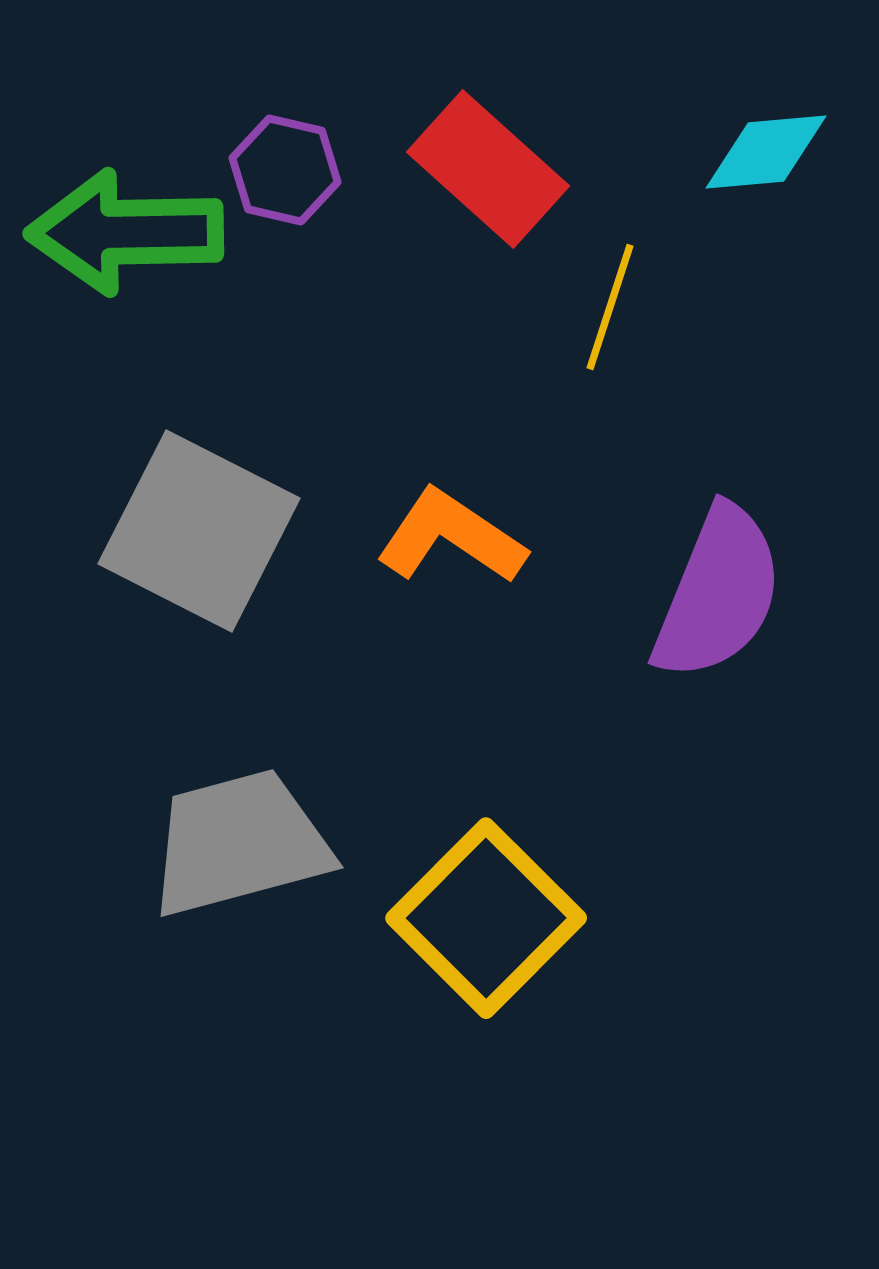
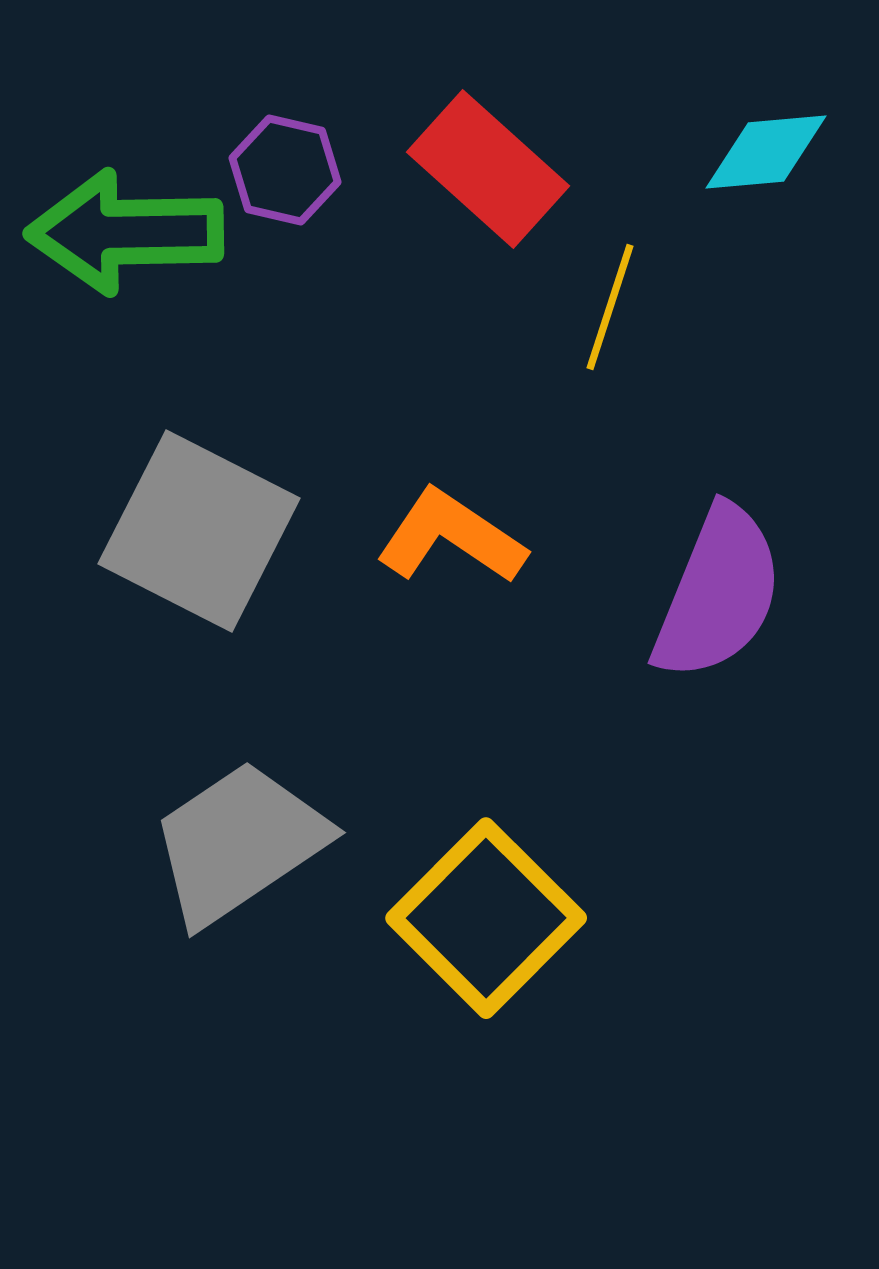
gray trapezoid: rotated 19 degrees counterclockwise
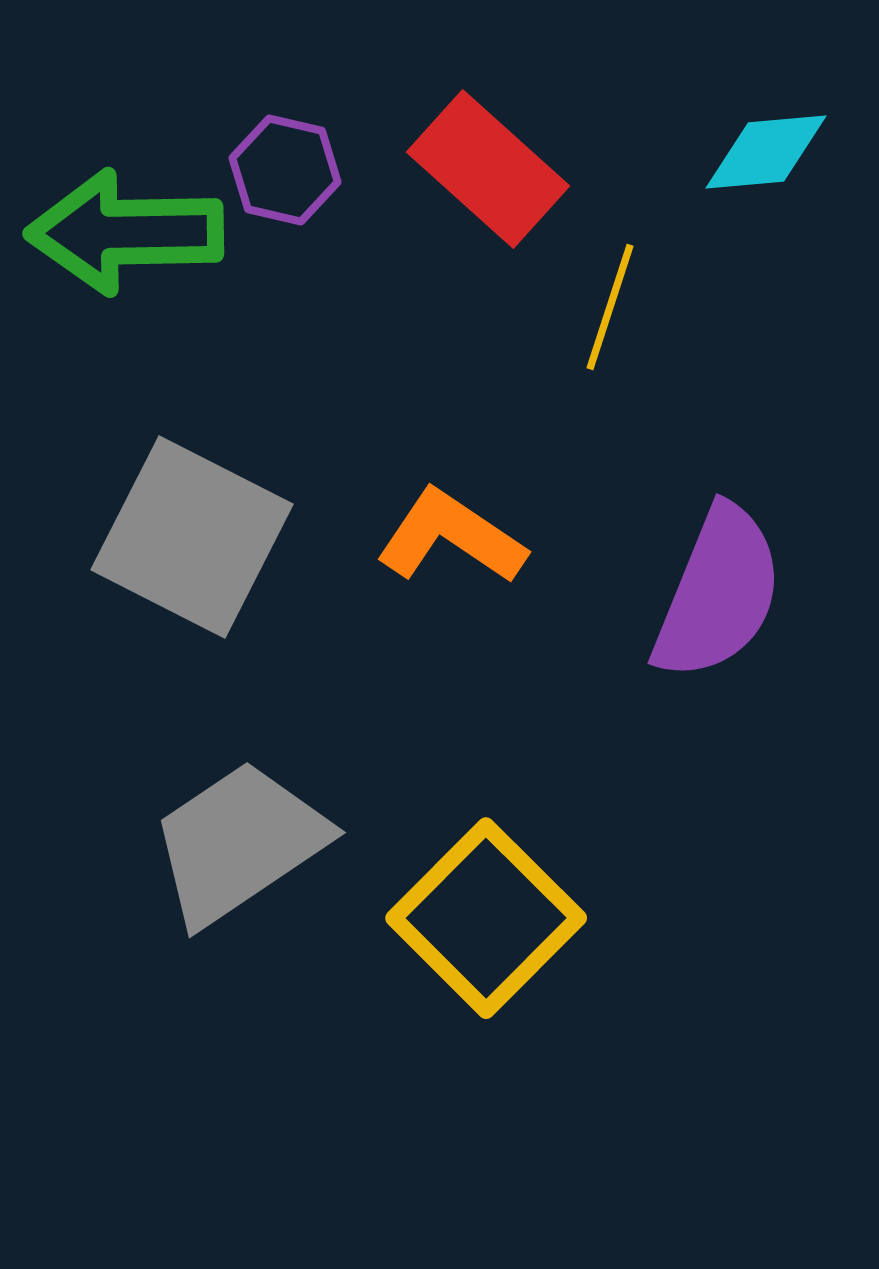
gray square: moved 7 px left, 6 px down
